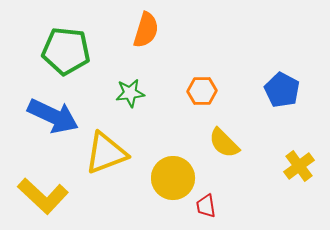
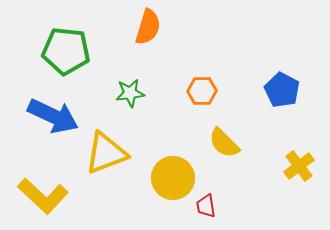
orange semicircle: moved 2 px right, 3 px up
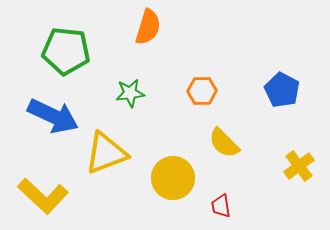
red trapezoid: moved 15 px right
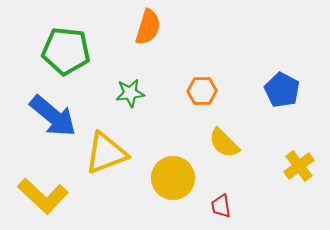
blue arrow: rotated 15 degrees clockwise
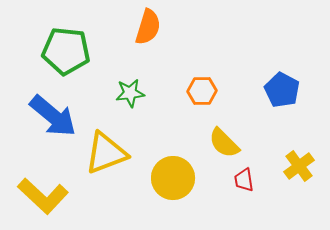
red trapezoid: moved 23 px right, 26 px up
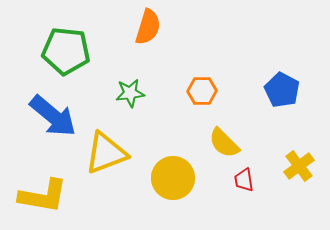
yellow L-shape: rotated 33 degrees counterclockwise
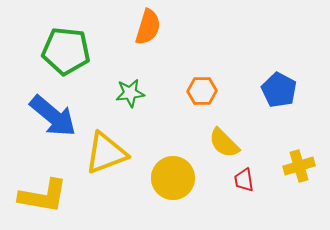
blue pentagon: moved 3 px left
yellow cross: rotated 20 degrees clockwise
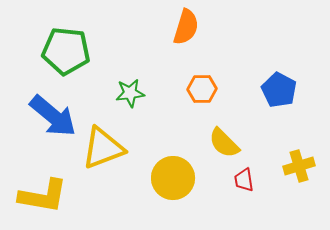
orange semicircle: moved 38 px right
orange hexagon: moved 2 px up
yellow triangle: moved 3 px left, 5 px up
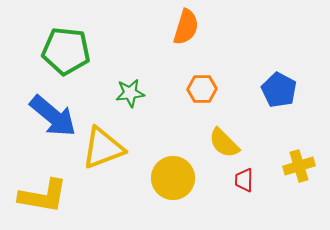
red trapezoid: rotated 10 degrees clockwise
